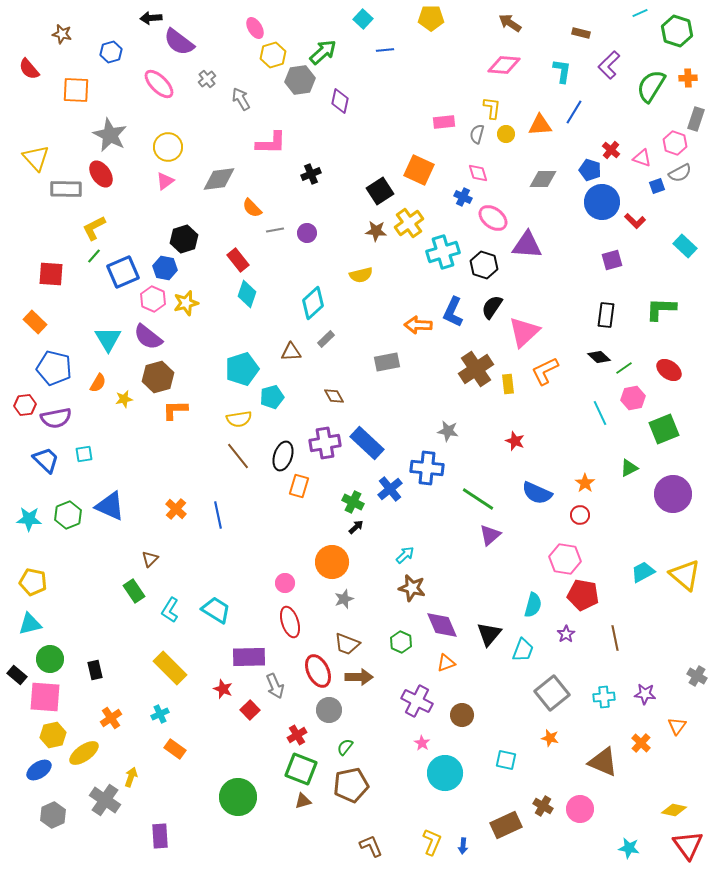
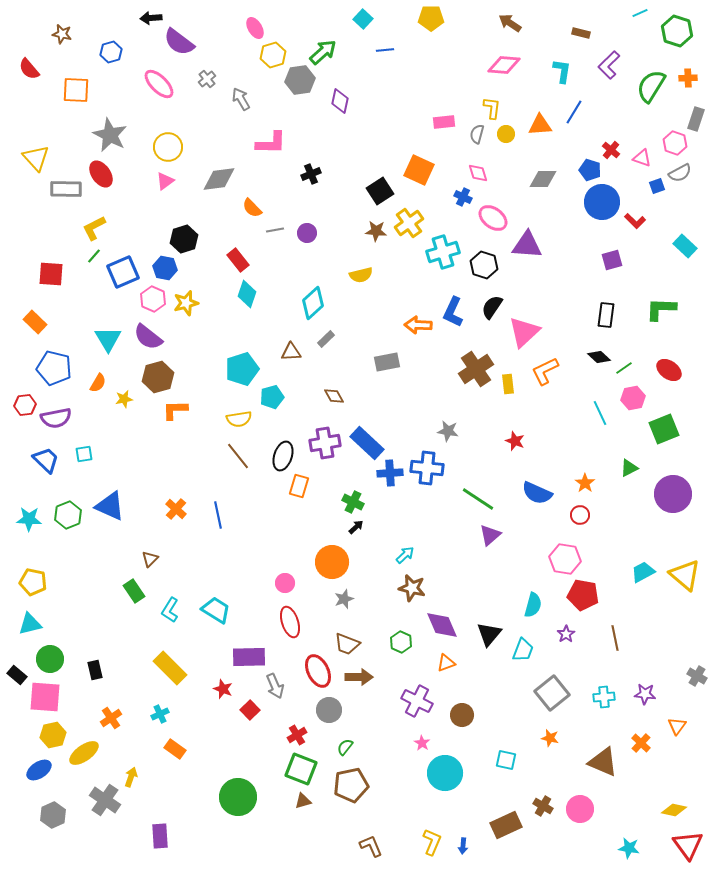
blue cross at (390, 489): moved 16 px up; rotated 35 degrees clockwise
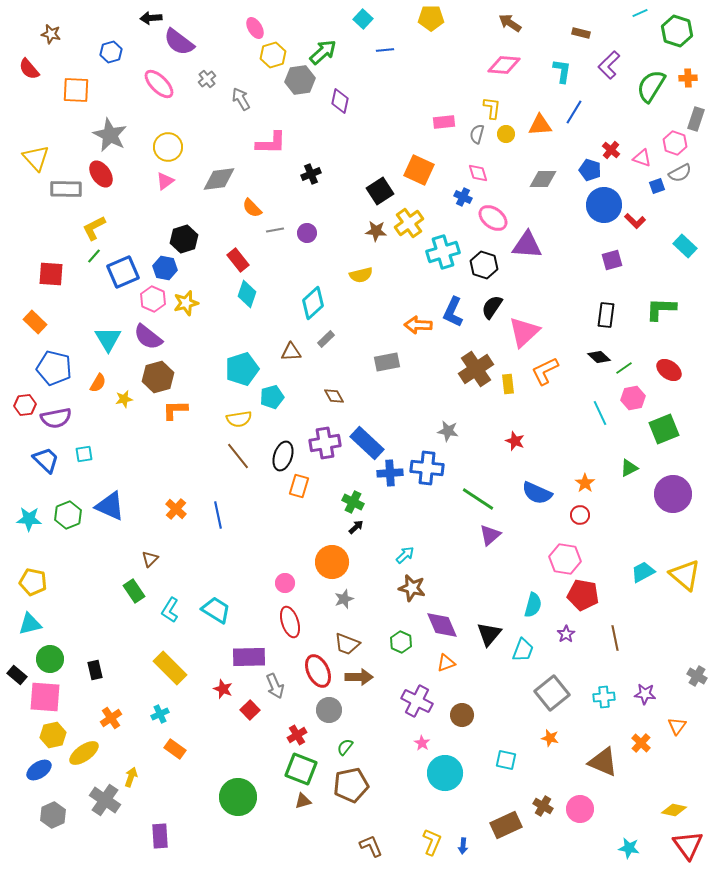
brown star at (62, 34): moved 11 px left
blue circle at (602, 202): moved 2 px right, 3 px down
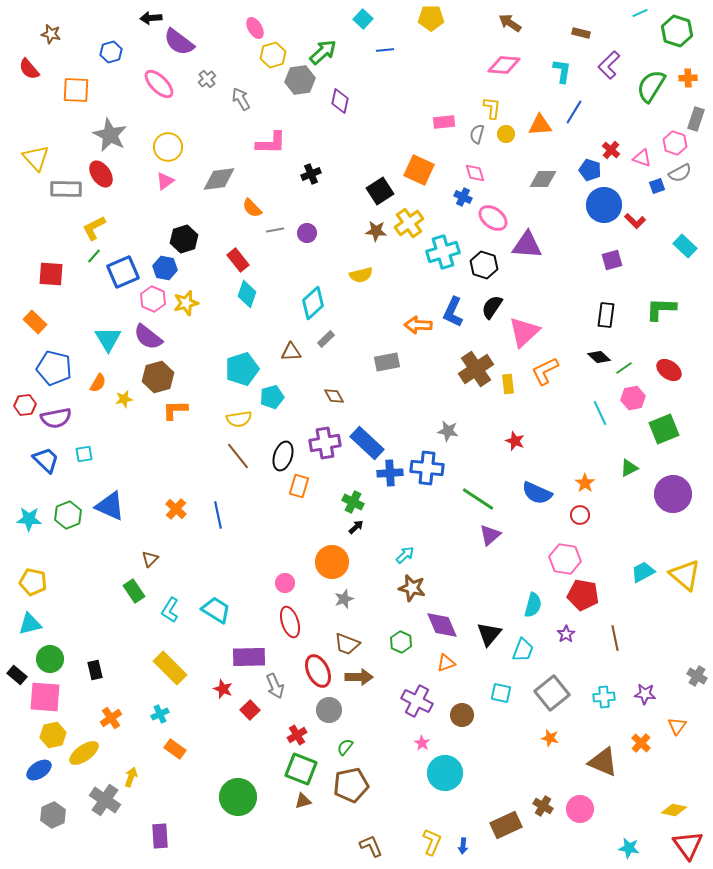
pink diamond at (478, 173): moved 3 px left
cyan square at (506, 760): moved 5 px left, 67 px up
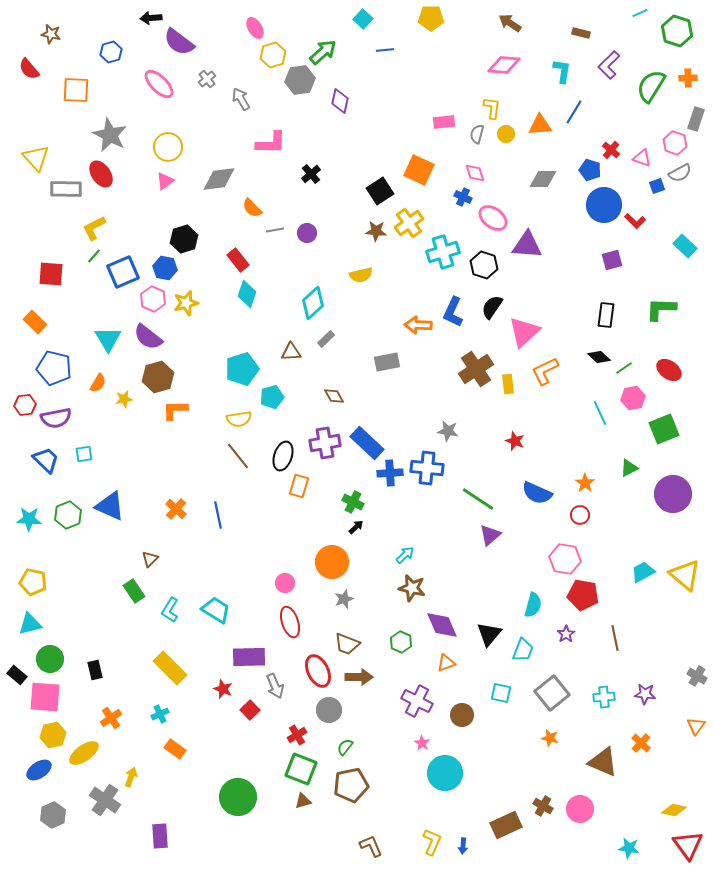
black cross at (311, 174): rotated 18 degrees counterclockwise
orange triangle at (677, 726): moved 19 px right
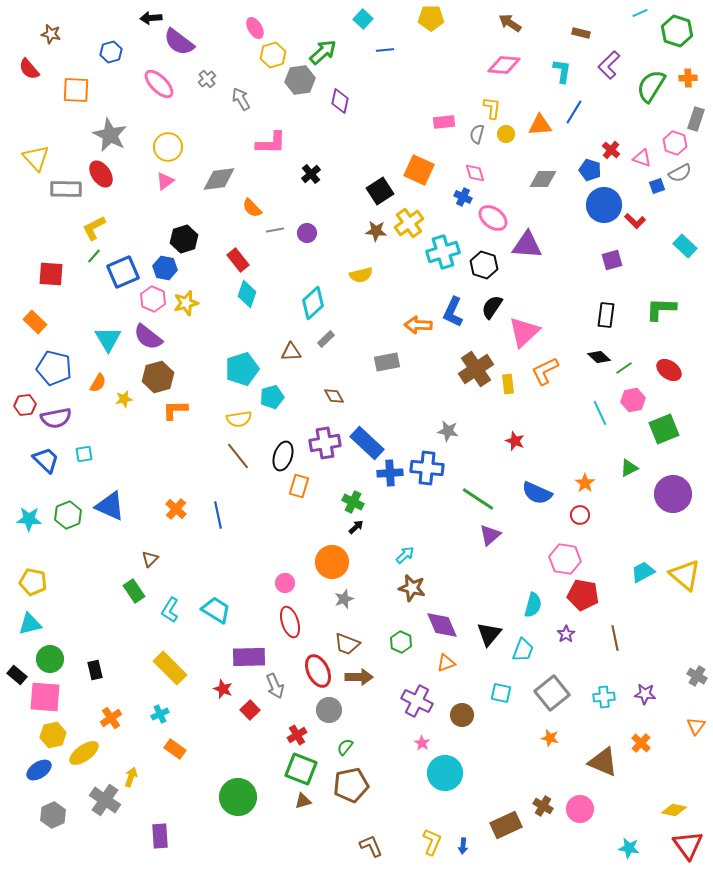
pink hexagon at (633, 398): moved 2 px down
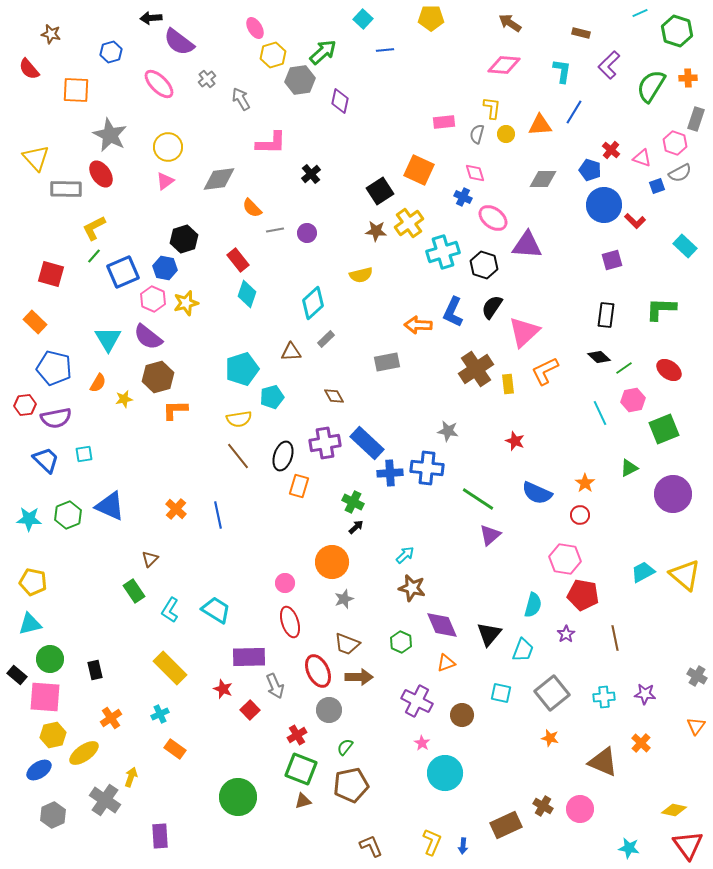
red square at (51, 274): rotated 12 degrees clockwise
